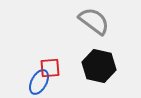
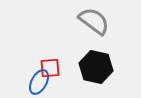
black hexagon: moved 3 px left, 1 px down
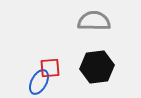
gray semicircle: rotated 36 degrees counterclockwise
black hexagon: moved 1 px right; rotated 20 degrees counterclockwise
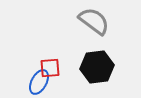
gray semicircle: rotated 36 degrees clockwise
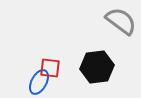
gray semicircle: moved 27 px right
red square: rotated 10 degrees clockwise
